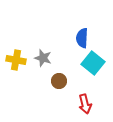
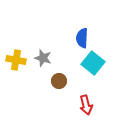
red arrow: moved 1 px right, 1 px down
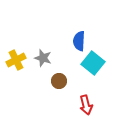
blue semicircle: moved 3 px left, 3 px down
yellow cross: rotated 36 degrees counterclockwise
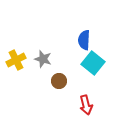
blue semicircle: moved 5 px right, 1 px up
gray star: moved 1 px down
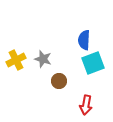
cyan square: rotated 30 degrees clockwise
red arrow: rotated 24 degrees clockwise
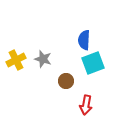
brown circle: moved 7 px right
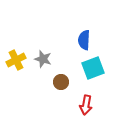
cyan square: moved 5 px down
brown circle: moved 5 px left, 1 px down
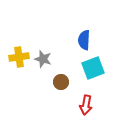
yellow cross: moved 3 px right, 3 px up; rotated 18 degrees clockwise
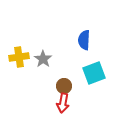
gray star: rotated 18 degrees clockwise
cyan square: moved 1 px right, 5 px down
brown circle: moved 3 px right, 4 px down
red arrow: moved 23 px left, 2 px up
